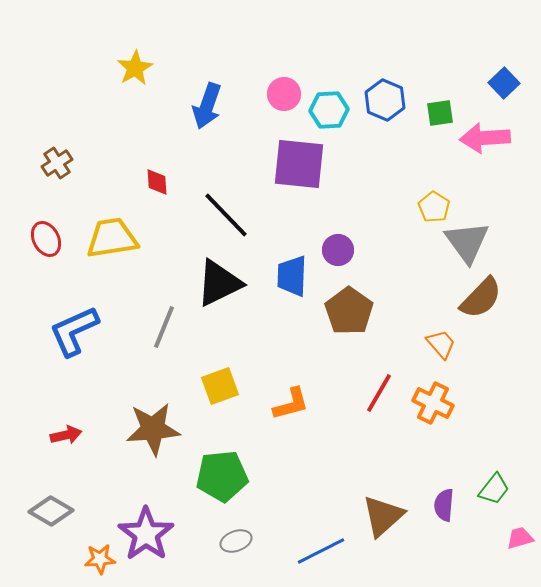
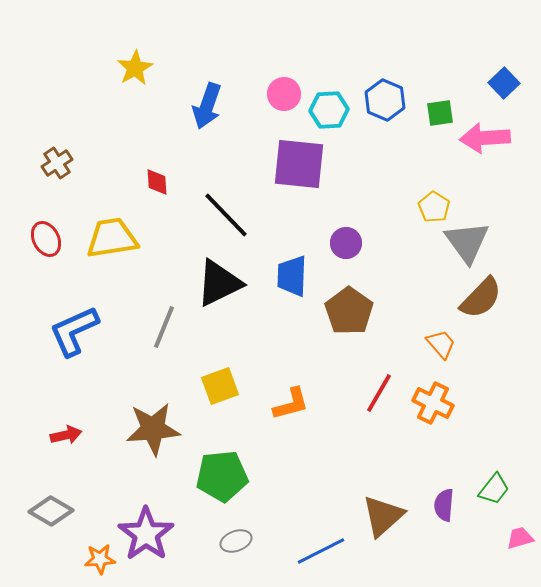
purple circle: moved 8 px right, 7 px up
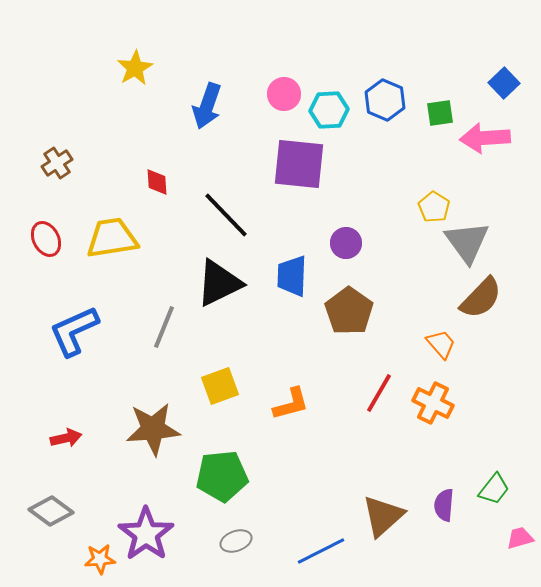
red arrow: moved 3 px down
gray diamond: rotated 6 degrees clockwise
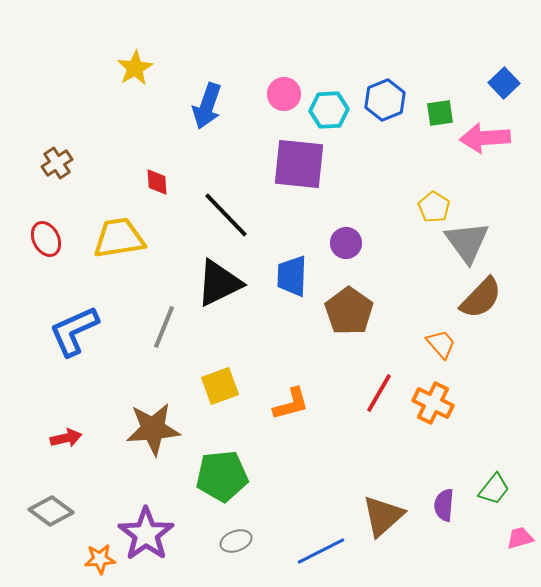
blue hexagon: rotated 15 degrees clockwise
yellow trapezoid: moved 7 px right
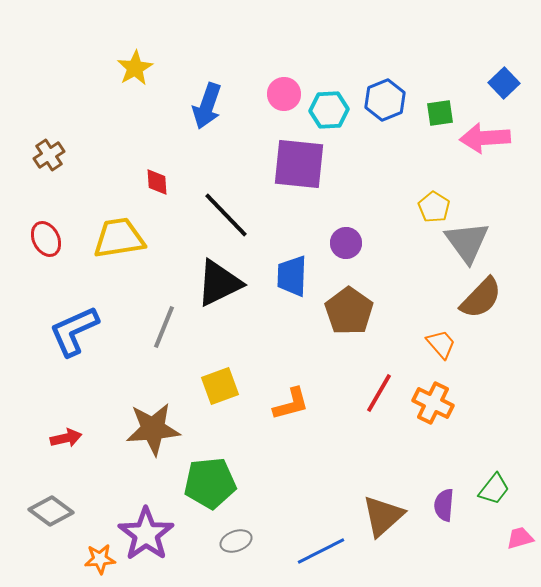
brown cross: moved 8 px left, 8 px up
green pentagon: moved 12 px left, 7 px down
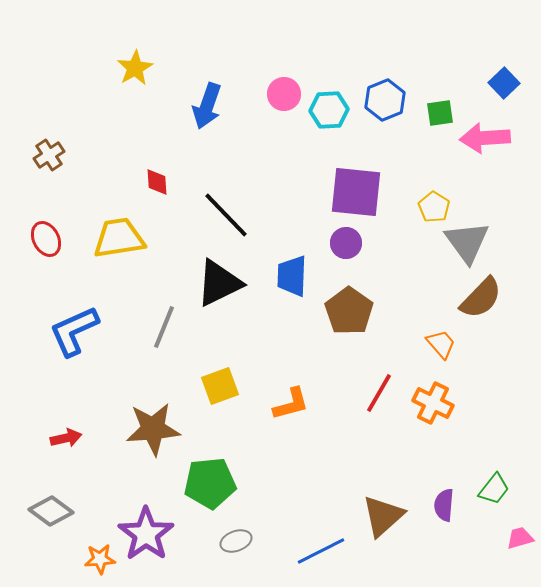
purple square: moved 57 px right, 28 px down
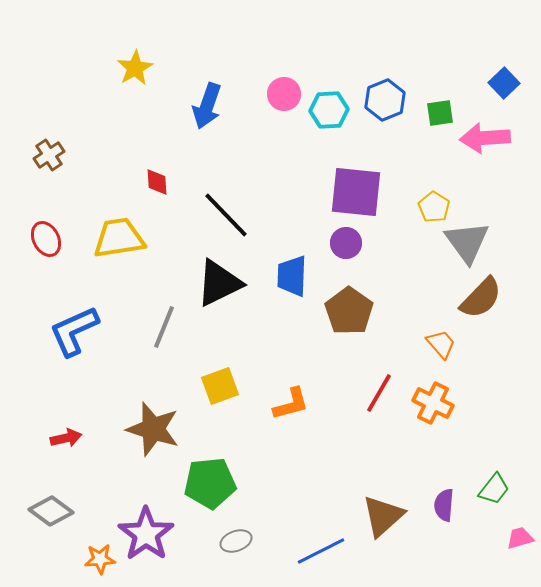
brown star: rotated 22 degrees clockwise
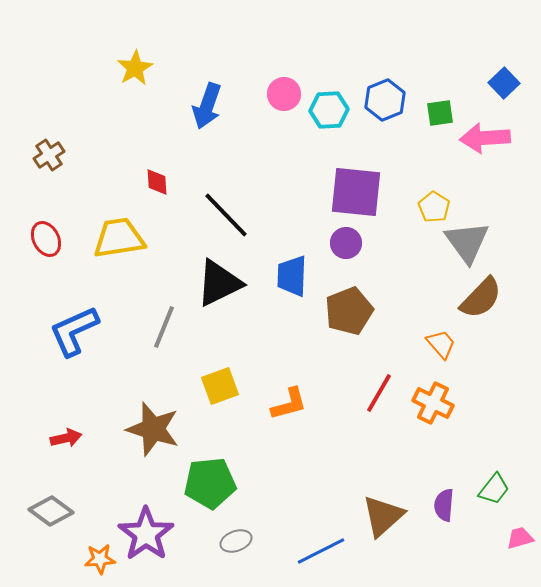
brown pentagon: rotated 15 degrees clockwise
orange L-shape: moved 2 px left
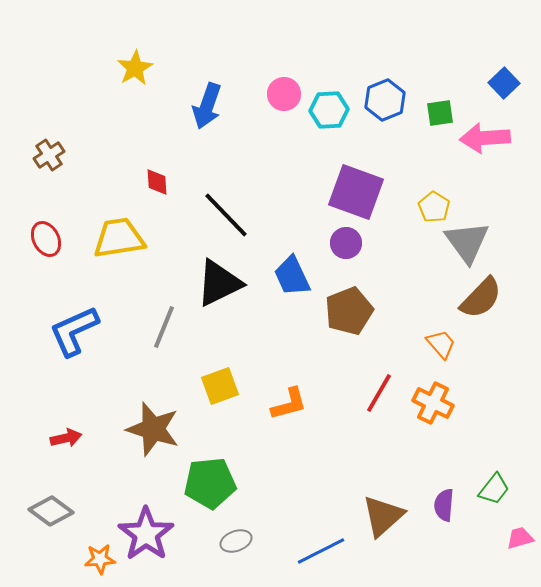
purple square: rotated 14 degrees clockwise
blue trapezoid: rotated 27 degrees counterclockwise
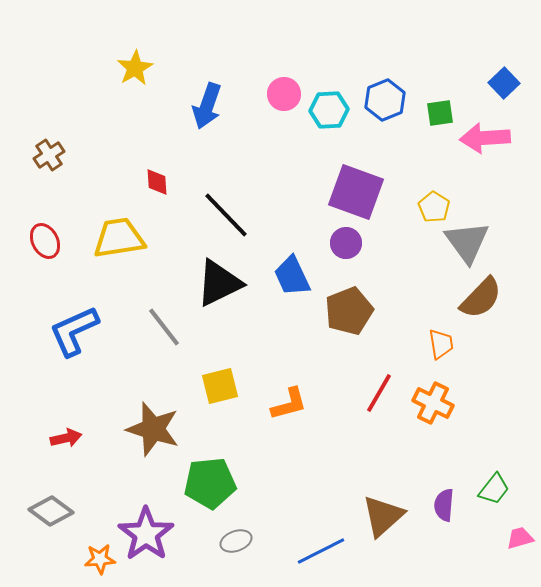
red ellipse: moved 1 px left, 2 px down
gray line: rotated 60 degrees counterclockwise
orange trapezoid: rotated 32 degrees clockwise
yellow square: rotated 6 degrees clockwise
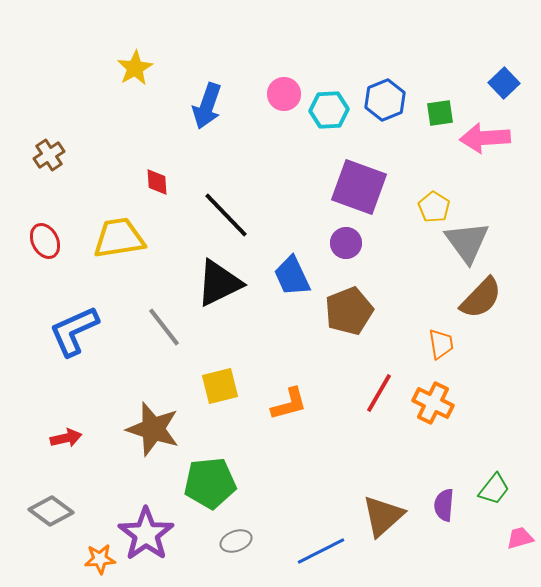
purple square: moved 3 px right, 5 px up
